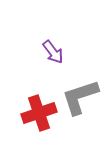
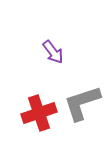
gray L-shape: moved 2 px right, 6 px down
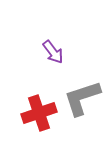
gray L-shape: moved 5 px up
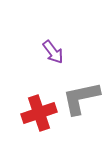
gray L-shape: moved 1 px left; rotated 6 degrees clockwise
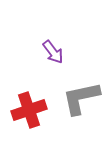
red cross: moved 10 px left, 3 px up
